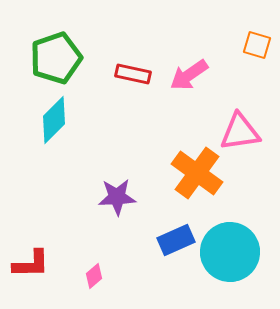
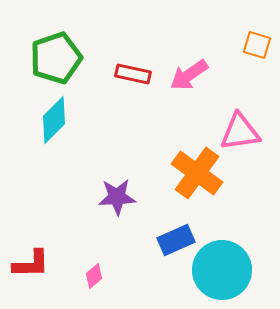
cyan circle: moved 8 px left, 18 px down
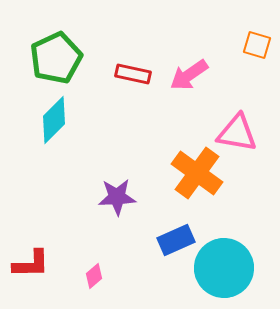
green pentagon: rotated 6 degrees counterclockwise
pink triangle: moved 3 px left, 1 px down; rotated 18 degrees clockwise
cyan circle: moved 2 px right, 2 px up
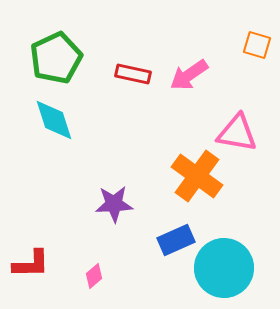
cyan diamond: rotated 63 degrees counterclockwise
orange cross: moved 3 px down
purple star: moved 3 px left, 7 px down
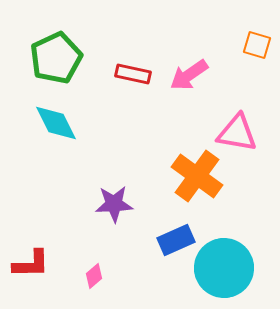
cyan diamond: moved 2 px right, 3 px down; rotated 9 degrees counterclockwise
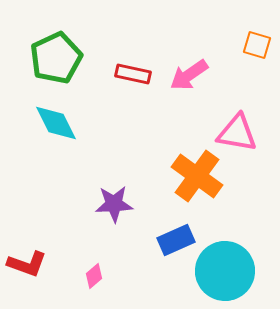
red L-shape: moved 4 px left; rotated 21 degrees clockwise
cyan circle: moved 1 px right, 3 px down
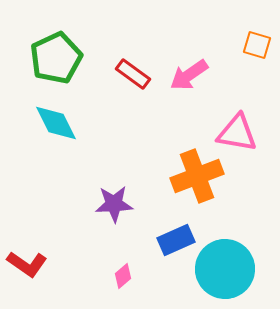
red rectangle: rotated 24 degrees clockwise
orange cross: rotated 33 degrees clockwise
red L-shape: rotated 15 degrees clockwise
cyan circle: moved 2 px up
pink diamond: moved 29 px right
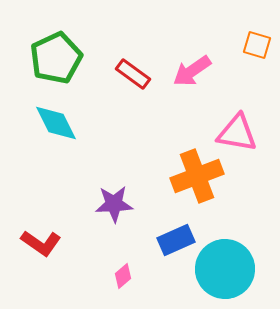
pink arrow: moved 3 px right, 4 px up
red L-shape: moved 14 px right, 21 px up
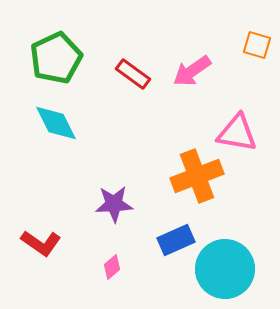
pink diamond: moved 11 px left, 9 px up
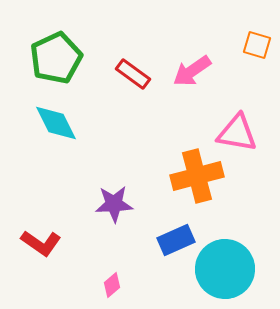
orange cross: rotated 6 degrees clockwise
pink diamond: moved 18 px down
